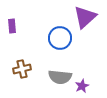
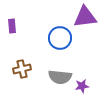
purple triangle: rotated 35 degrees clockwise
purple star: rotated 16 degrees clockwise
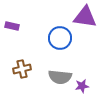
purple triangle: rotated 15 degrees clockwise
purple rectangle: rotated 72 degrees counterclockwise
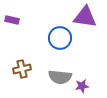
purple rectangle: moved 6 px up
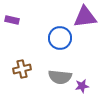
purple triangle: rotated 15 degrees counterclockwise
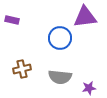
purple star: moved 7 px right, 2 px down
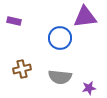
purple rectangle: moved 2 px right, 1 px down
